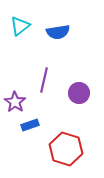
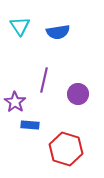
cyan triangle: rotated 25 degrees counterclockwise
purple circle: moved 1 px left, 1 px down
blue rectangle: rotated 24 degrees clockwise
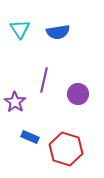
cyan triangle: moved 3 px down
blue rectangle: moved 12 px down; rotated 18 degrees clockwise
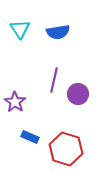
purple line: moved 10 px right
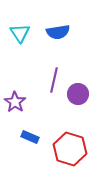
cyan triangle: moved 4 px down
red hexagon: moved 4 px right
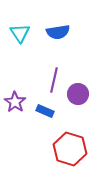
blue rectangle: moved 15 px right, 26 px up
